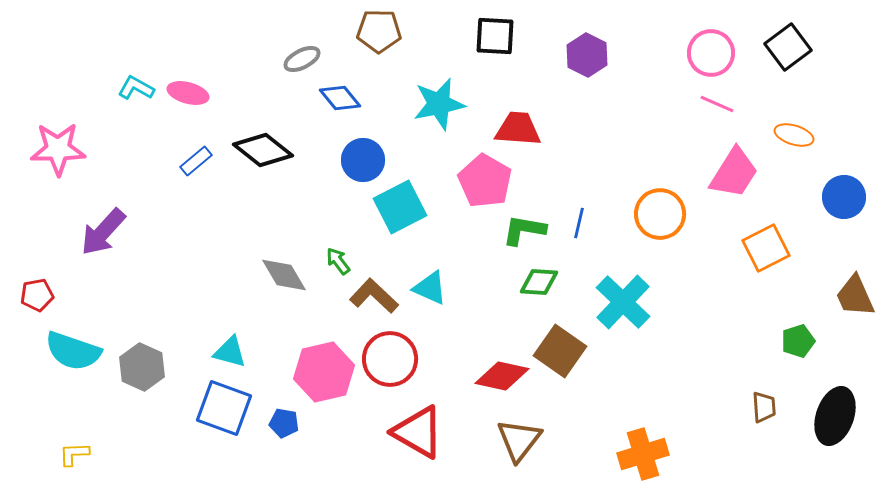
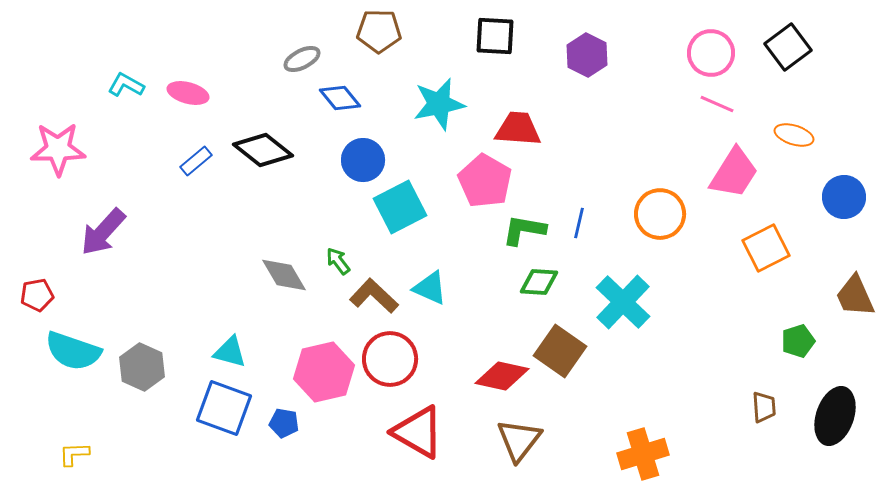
cyan L-shape at (136, 88): moved 10 px left, 3 px up
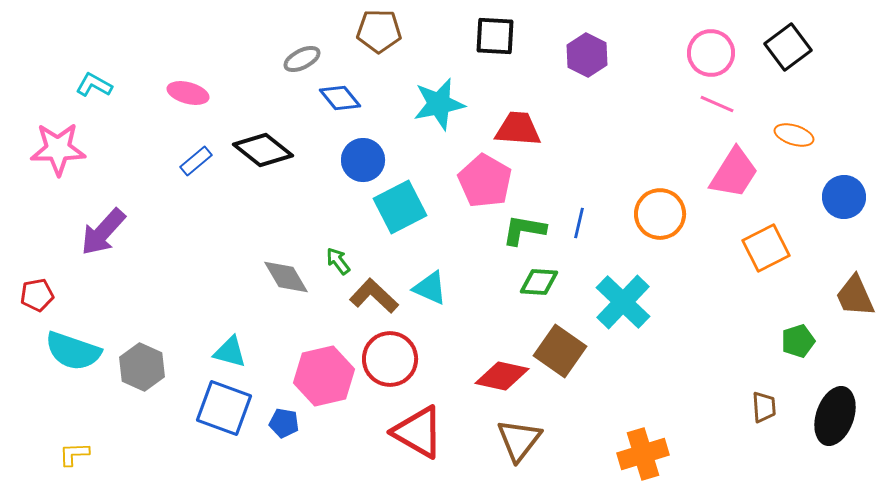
cyan L-shape at (126, 85): moved 32 px left
gray diamond at (284, 275): moved 2 px right, 2 px down
pink hexagon at (324, 372): moved 4 px down
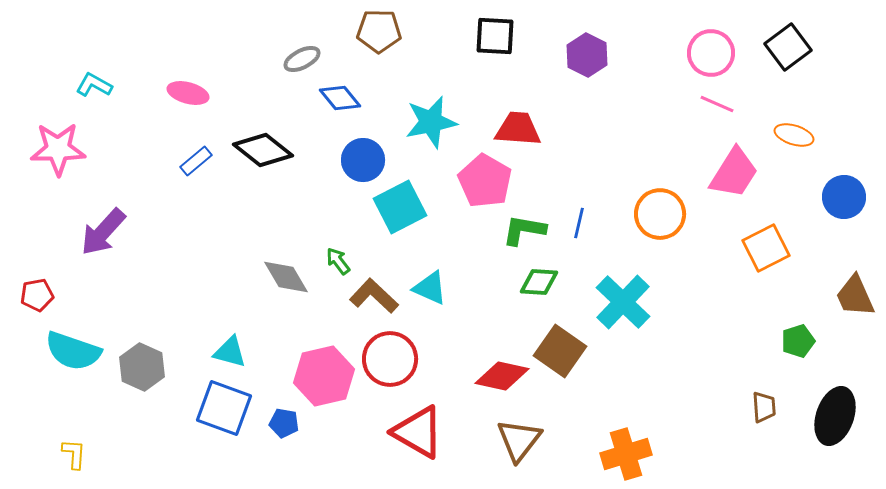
cyan star at (439, 104): moved 8 px left, 18 px down
yellow L-shape at (74, 454): rotated 96 degrees clockwise
orange cross at (643, 454): moved 17 px left
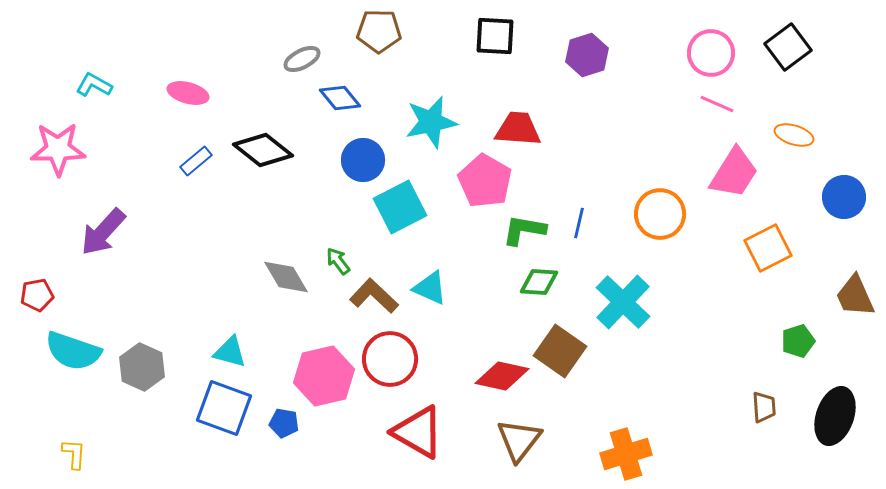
purple hexagon at (587, 55): rotated 15 degrees clockwise
orange square at (766, 248): moved 2 px right
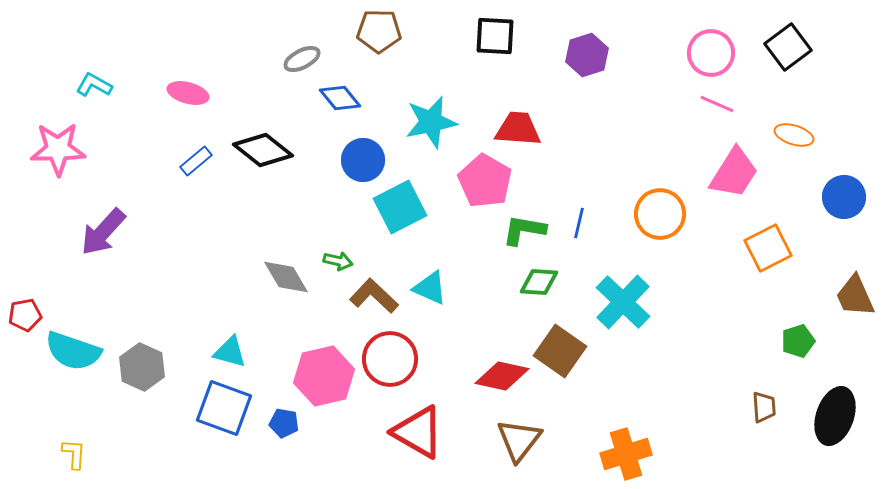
green arrow at (338, 261): rotated 140 degrees clockwise
red pentagon at (37, 295): moved 12 px left, 20 px down
